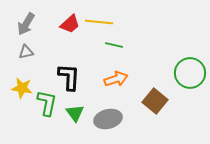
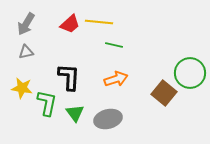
brown square: moved 9 px right, 8 px up
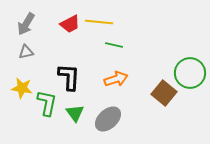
red trapezoid: rotated 15 degrees clockwise
gray ellipse: rotated 28 degrees counterclockwise
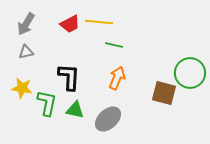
orange arrow: moved 1 px right, 1 px up; rotated 50 degrees counterclockwise
brown square: rotated 25 degrees counterclockwise
green triangle: moved 3 px up; rotated 42 degrees counterclockwise
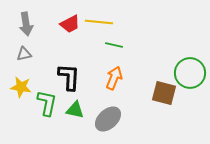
gray arrow: rotated 40 degrees counterclockwise
gray triangle: moved 2 px left, 2 px down
orange arrow: moved 3 px left
yellow star: moved 1 px left, 1 px up
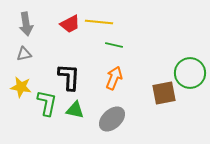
brown square: rotated 25 degrees counterclockwise
gray ellipse: moved 4 px right
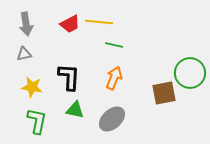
yellow star: moved 11 px right
green L-shape: moved 10 px left, 18 px down
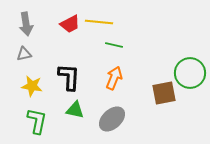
yellow star: moved 1 px up
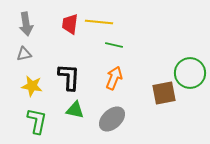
red trapezoid: rotated 125 degrees clockwise
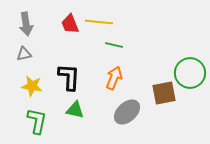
red trapezoid: rotated 30 degrees counterclockwise
gray ellipse: moved 15 px right, 7 px up
